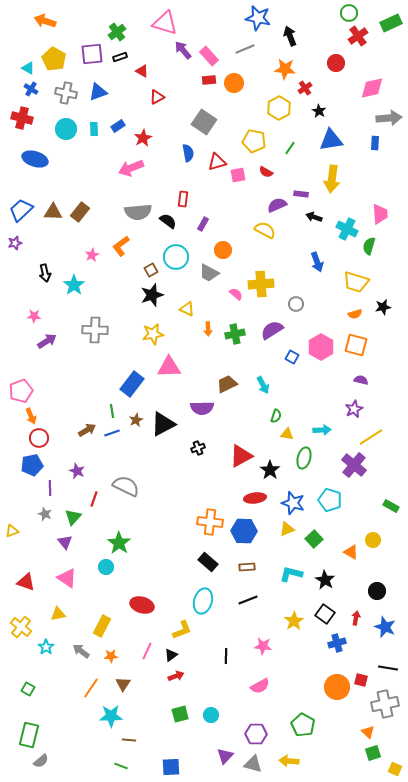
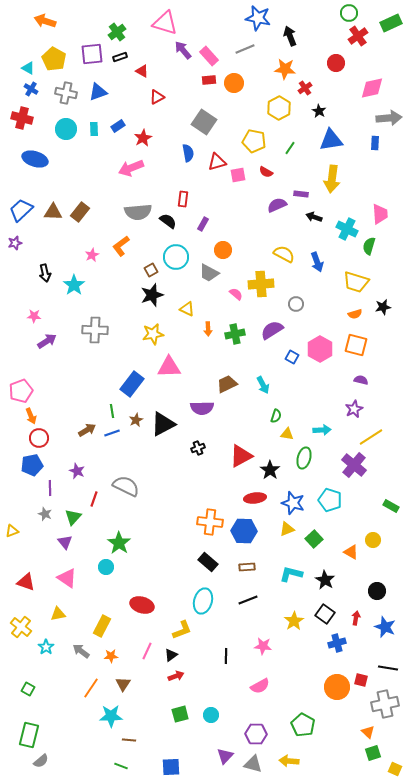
yellow semicircle at (265, 230): moved 19 px right, 24 px down
pink hexagon at (321, 347): moved 1 px left, 2 px down
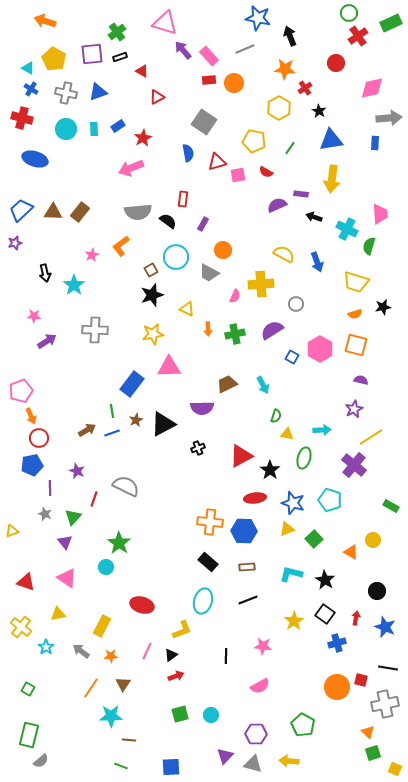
pink semicircle at (236, 294): moved 1 px left, 2 px down; rotated 72 degrees clockwise
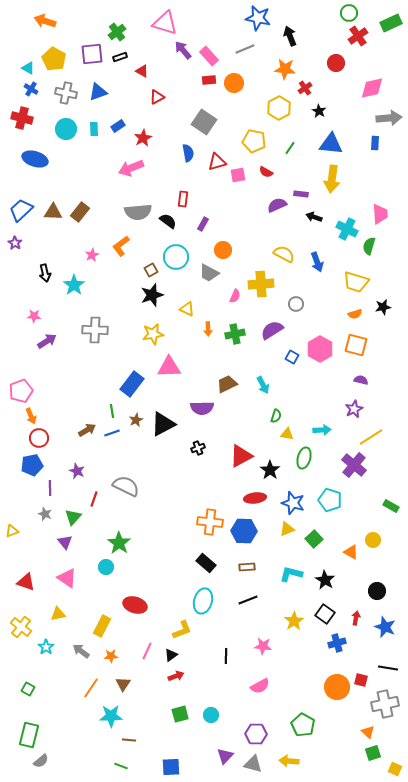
blue triangle at (331, 140): moved 4 px down; rotated 15 degrees clockwise
purple star at (15, 243): rotated 24 degrees counterclockwise
black rectangle at (208, 562): moved 2 px left, 1 px down
red ellipse at (142, 605): moved 7 px left
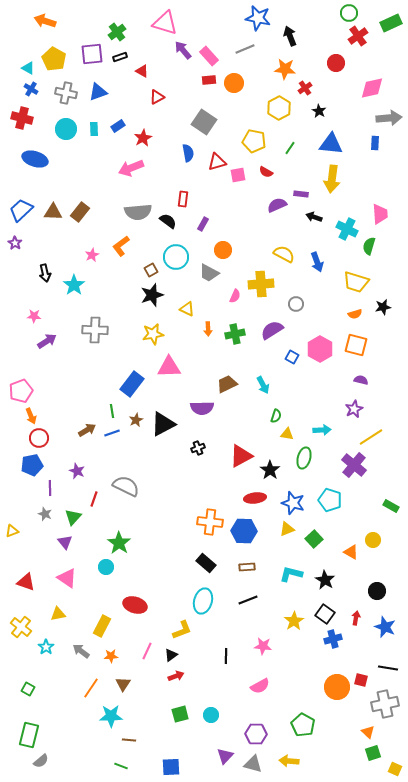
blue cross at (337, 643): moved 4 px left, 4 px up
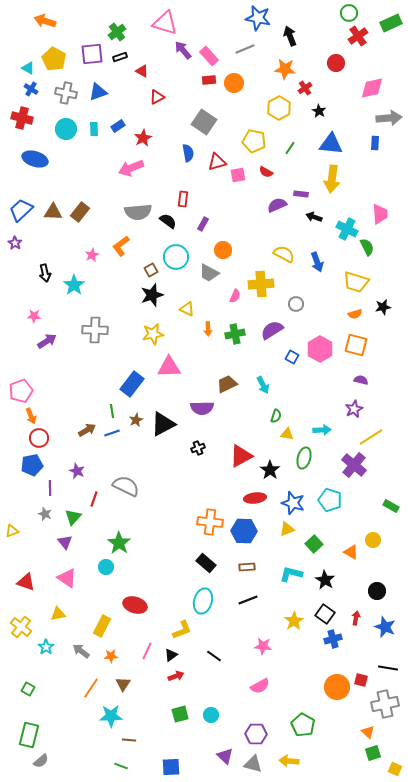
green semicircle at (369, 246): moved 2 px left, 1 px down; rotated 138 degrees clockwise
green square at (314, 539): moved 5 px down
black line at (226, 656): moved 12 px left; rotated 56 degrees counterclockwise
purple triangle at (225, 756): rotated 30 degrees counterclockwise
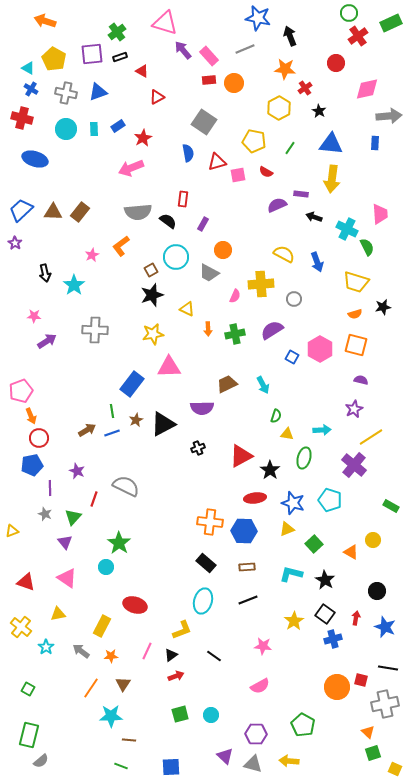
pink diamond at (372, 88): moved 5 px left, 1 px down
gray arrow at (389, 118): moved 2 px up
gray circle at (296, 304): moved 2 px left, 5 px up
